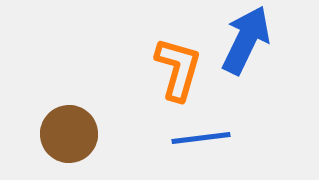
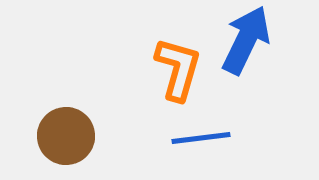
brown circle: moved 3 px left, 2 px down
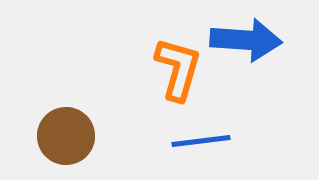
blue arrow: rotated 68 degrees clockwise
blue line: moved 3 px down
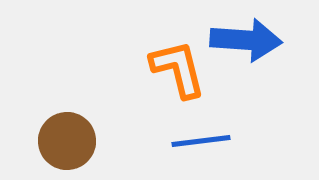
orange L-shape: rotated 30 degrees counterclockwise
brown circle: moved 1 px right, 5 px down
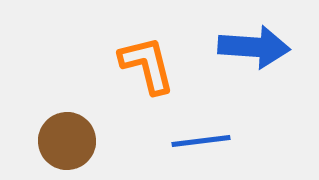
blue arrow: moved 8 px right, 7 px down
orange L-shape: moved 31 px left, 4 px up
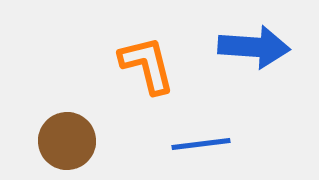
blue line: moved 3 px down
